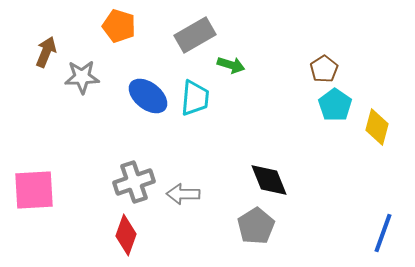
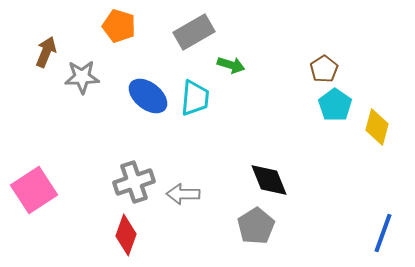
gray rectangle: moved 1 px left, 3 px up
pink square: rotated 30 degrees counterclockwise
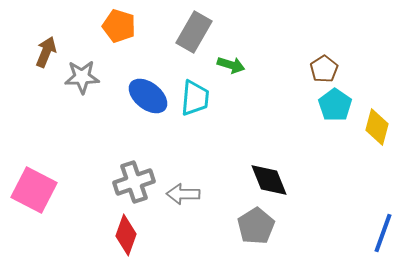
gray rectangle: rotated 30 degrees counterclockwise
pink square: rotated 30 degrees counterclockwise
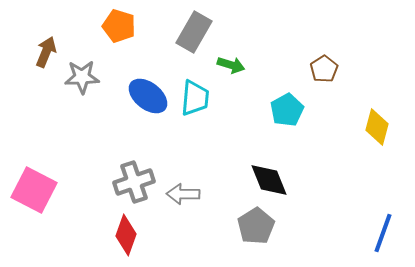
cyan pentagon: moved 48 px left, 5 px down; rotated 8 degrees clockwise
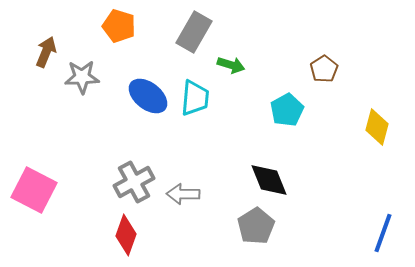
gray cross: rotated 9 degrees counterclockwise
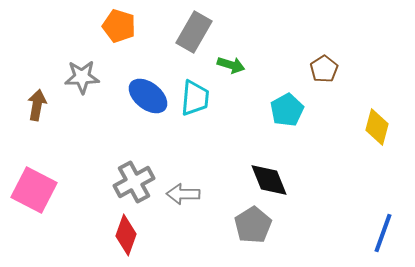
brown arrow: moved 9 px left, 53 px down; rotated 12 degrees counterclockwise
gray pentagon: moved 3 px left, 1 px up
